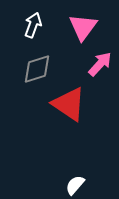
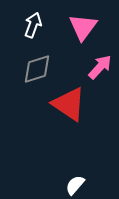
pink arrow: moved 3 px down
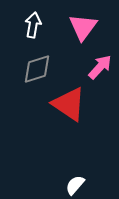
white arrow: rotated 10 degrees counterclockwise
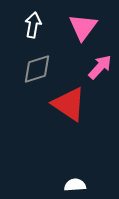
white semicircle: rotated 45 degrees clockwise
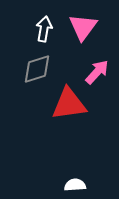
white arrow: moved 11 px right, 4 px down
pink arrow: moved 3 px left, 5 px down
red triangle: rotated 42 degrees counterclockwise
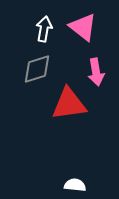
pink triangle: rotated 28 degrees counterclockwise
pink arrow: moved 1 px left; rotated 128 degrees clockwise
white semicircle: rotated 10 degrees clockwise
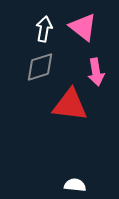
gray diamond: moved 3 px right, 2 px up
red triangle: moved 1 px right, 1 px down; rotated 15 degrees clockwise
